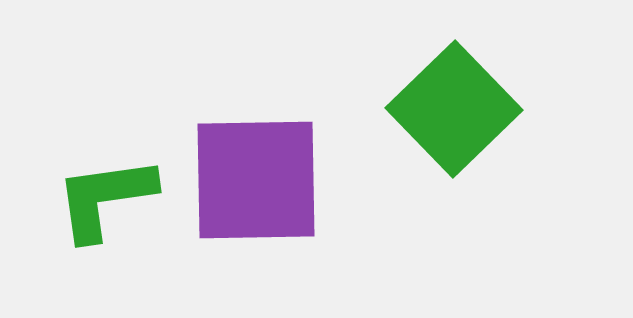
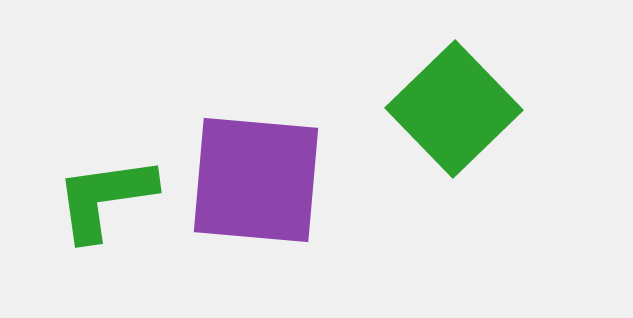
purple square: rotated 6 degrees clockwise
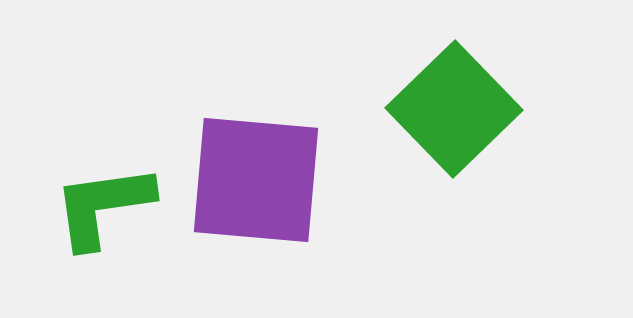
green L-shape: moved 2 px left, 8 px down
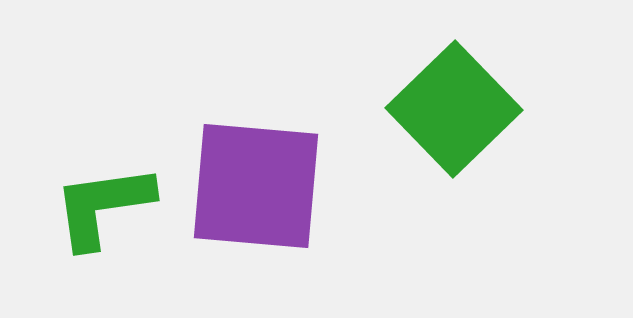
purple square: moved 6 px down
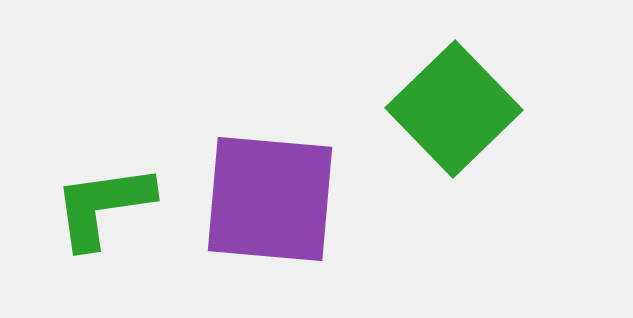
purple square: moved 14 px right, 13 px down
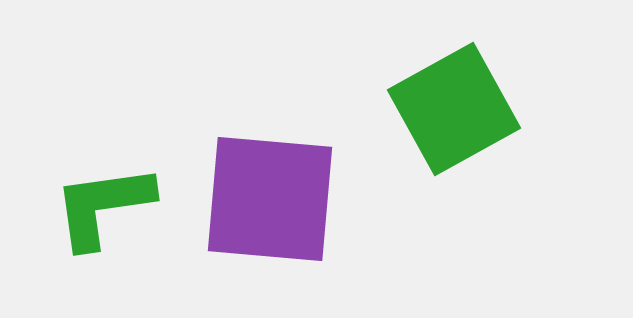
green square: rotated 15 degrees clockwise
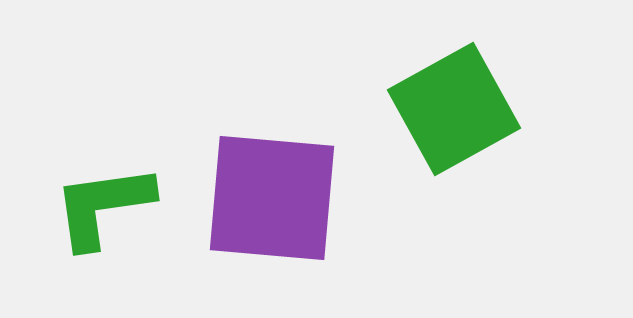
purple square: moved 2 px right, 1 px up
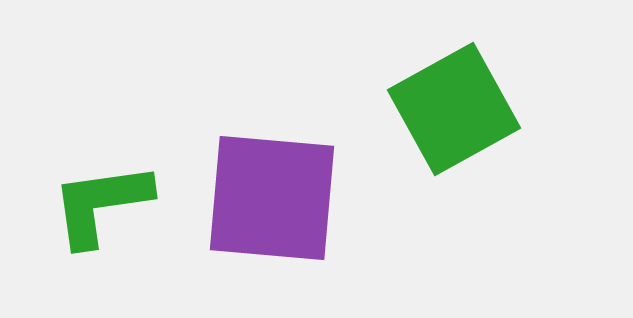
green L-shape: moved 2 px left, 2 px up
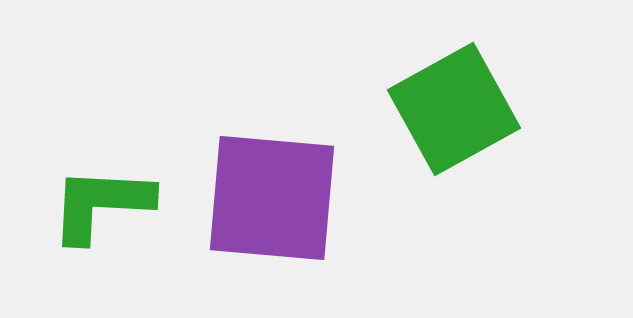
green L-shape: rotated 11 degrees clockwise
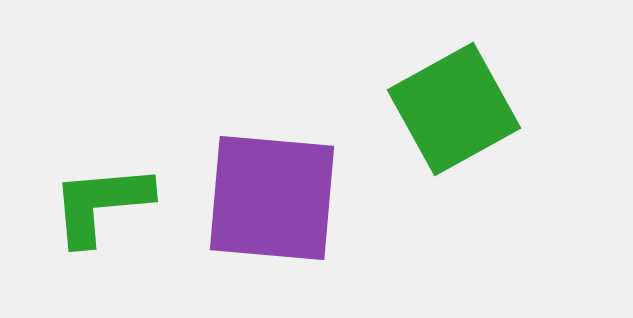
green L-shape: rotated 8 degrees counterclockwise
